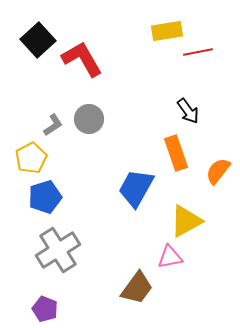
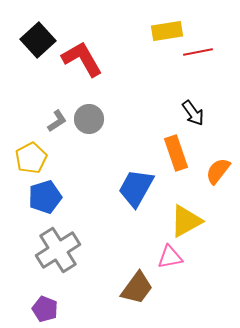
black arrow: moved 5 px right, 2 px down
gray L-shape: moved 4 px right, 4 px up
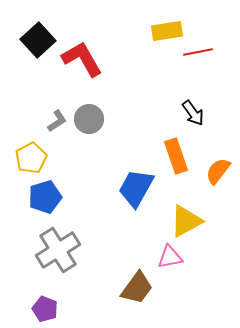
orange rectangle: moved 3 px down
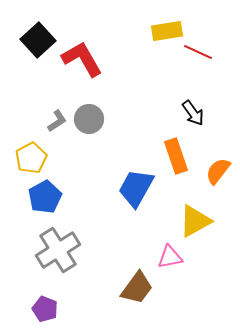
red line: rotated 36 degrees clockwise
blue pentagon: rotated 12 degrees counterclockwise
yellow triangle: moved 9 px right
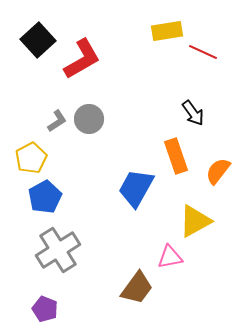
red line: moved 5 px right
red L-shape: rotated 90 degrees clockwise
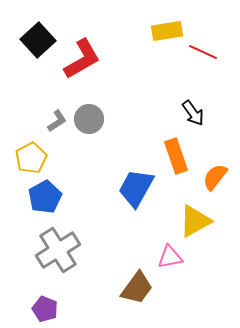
orange semicircle: moved 3 px left, 6 px down
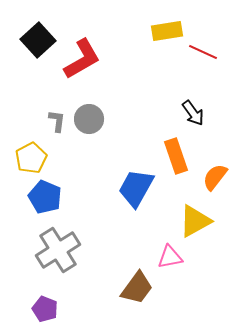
gray L-shape: rotated 50 degrees counterclockwise
blue pentagon: rotated 20 degrees counterclockwise
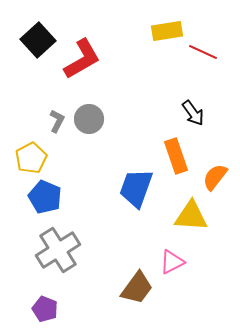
gray L-shape: rotated 20 degrees clockwise
blue trapezoid: rotated 9 degrees counterclockwise
yellow triangle: moved 4 px left, 5 px up; rotated 33 degrees clockwise
pink triangle: moved 2 px right, 5 px down; rotated 16 degrees counterclockwise
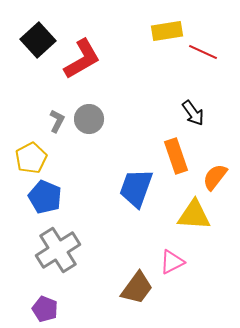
yellow triangle: moved 3 px right, 1 px up
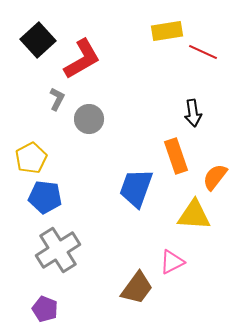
black arrow: rotated 28 degrees clockwise
gray L-shape: moved 22 px up
blue pentagon: rotated 16 degrees counterclockwise
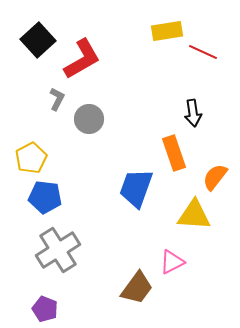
orange rectangle: moved 2 px left, 3 px up
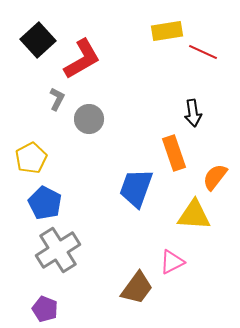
blue pentagon: moved 6 px down; rotated 20 degrees clockwise
